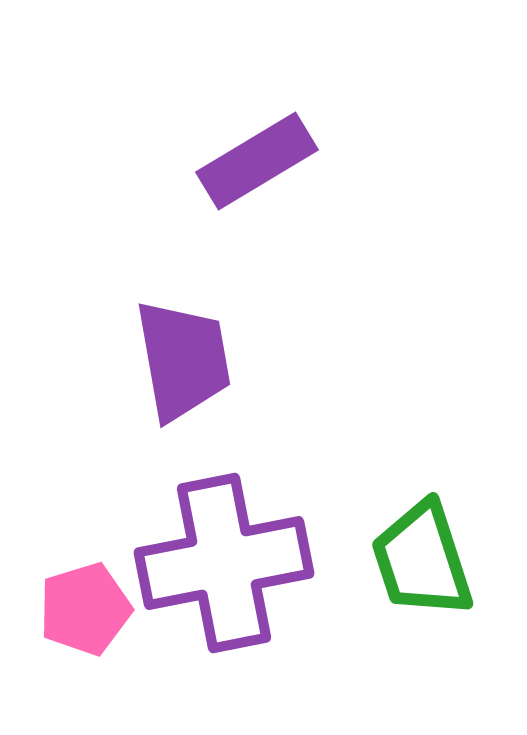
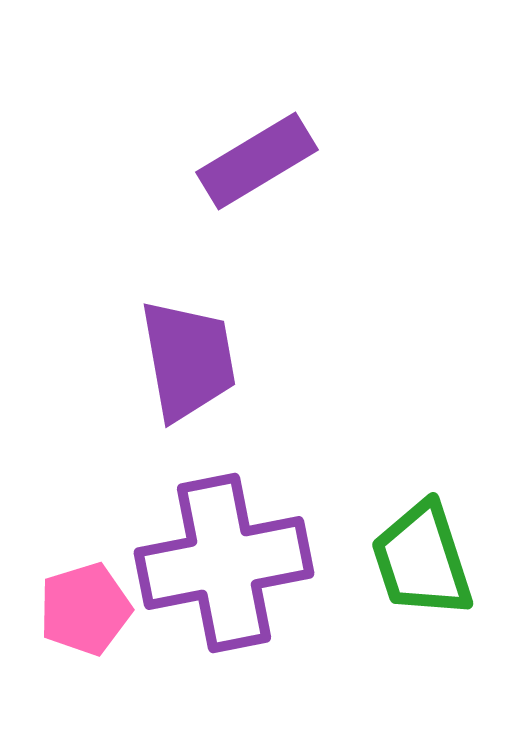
purple trapezoid: moved 5 px right
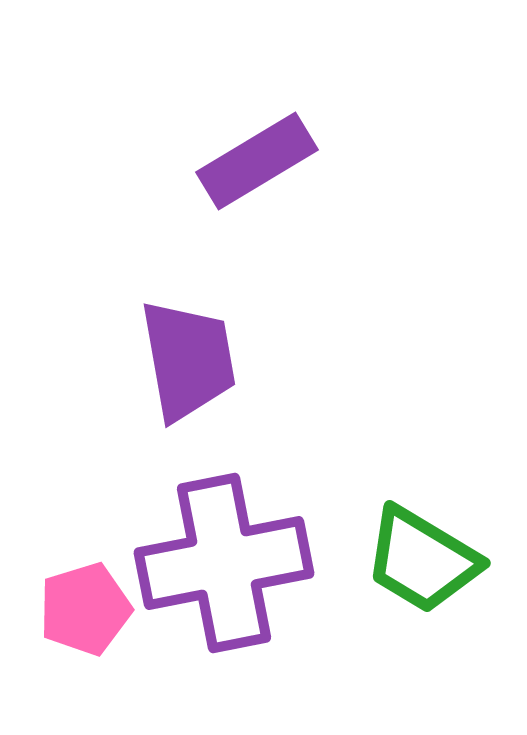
green trapezoid: rotated 41 degrees counterclockwise
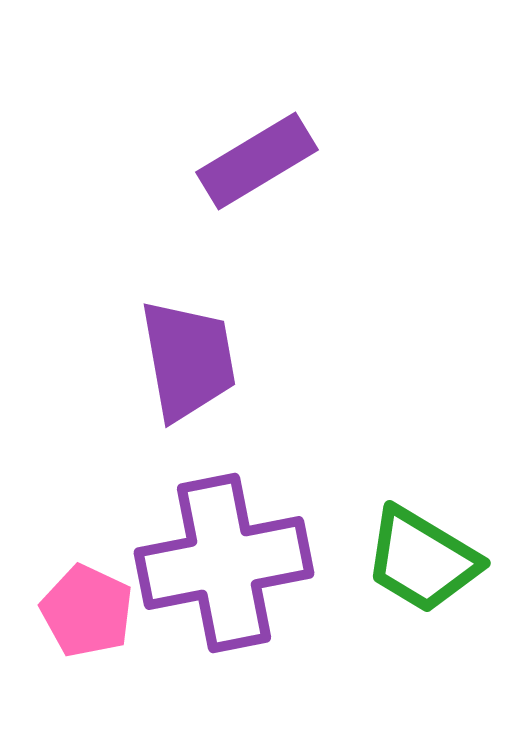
pink pentagon: moved 2 px right, 2 px down; rotated 30 degrees counterclockwise
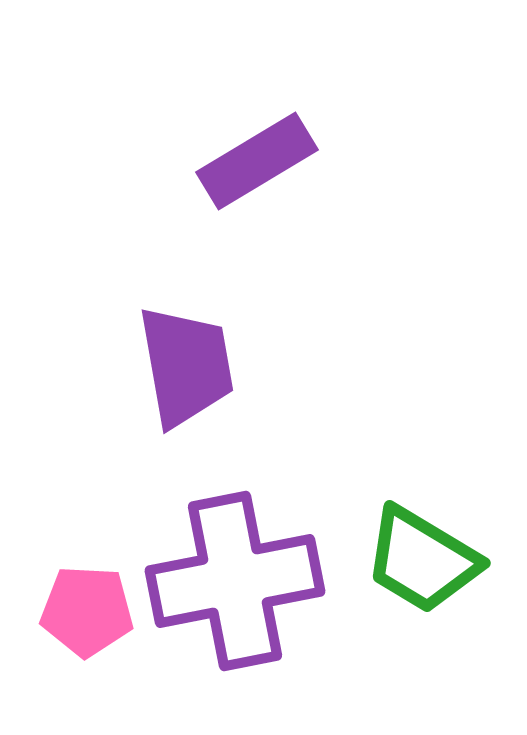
purple trapezoid: moved 2 px left, 6 px down
purple cross: moved 11 px right, 18 px down
pink pentagon: rotated 22 degrees counterclockwise
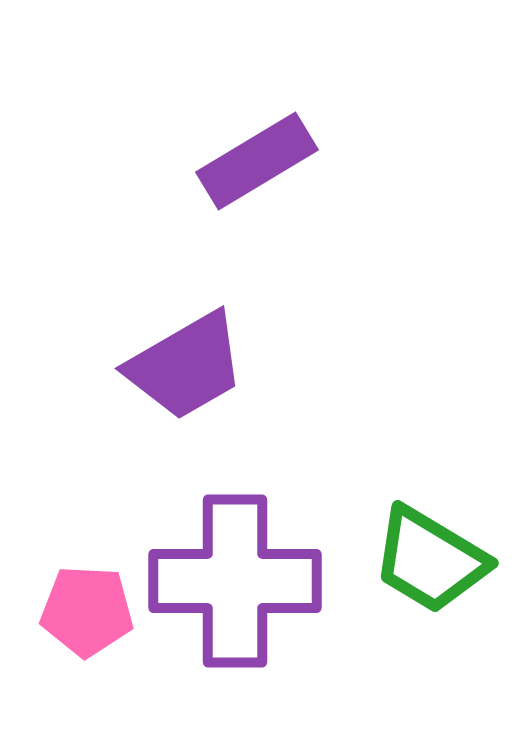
purple trapezoid: rotated 70 degrees clockwise
green trapezoid: moved 8 px right
purple cross: rotated 11 degrees clockwise
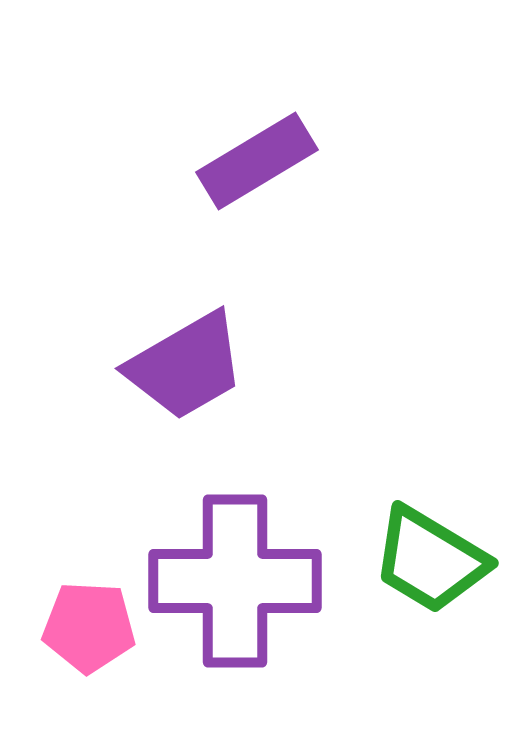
pink pentagon: moved 2 px right, 16 px down
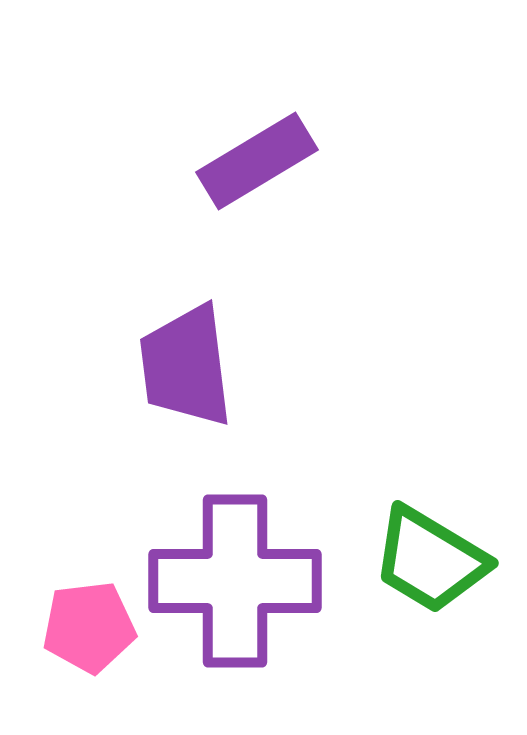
purple trapezoid: rotated 113 degrees clockwise
pink pentagon: rotated 10 degrees counterclockwise
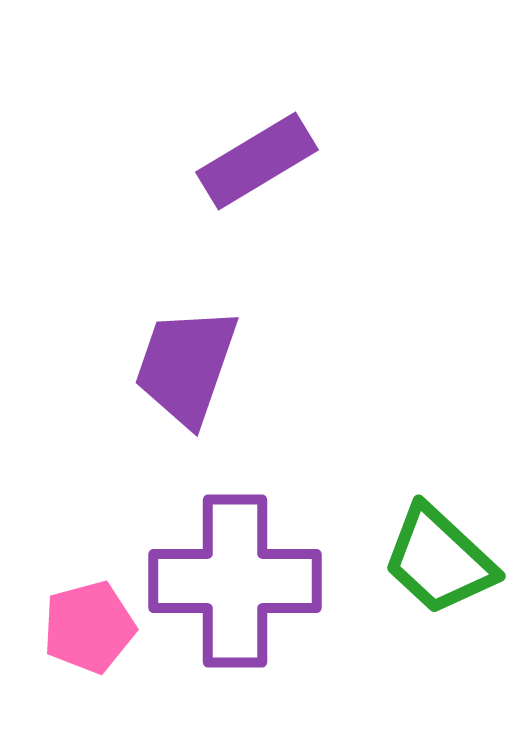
purple trapezoid: rotated 26 degrees clockwise
green trapezoid: moved 9 px right; rotated 12 degrees clockwise
pink pentagon: rotated 8 degrees counterclockwise
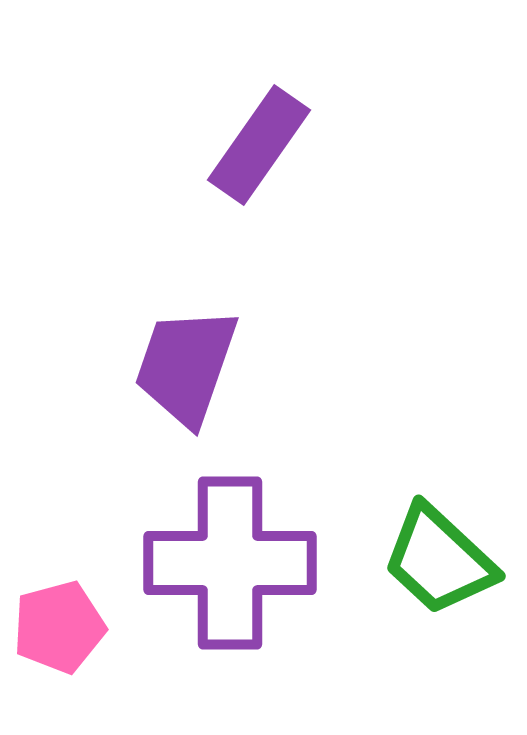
purple rectangle: moved 2 px right, 16 px up; rotated 24 degrees counterclockwise
purple cross: moved 5 px left, 18 px up
pink pentagon: moved 30 px left
